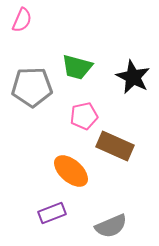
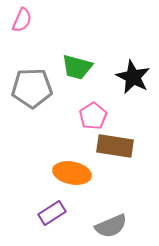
gray pentagon: moved 1 px down
pink pentagon: moved 9 px right; rotated 20 degrees counterclockwise
brown rectangle: rotated 15 degrees counterclockwise
orange ellipse: moved 1 px right, 2 px down; rotated 30 degrees counterclockwise
purple rectangle: rotated 12 degrees counterclockwise
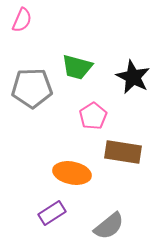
brown rectangle: moved 8 px right, 6 px down
gray semicircle: moved 2 px left; rotated 16 degrees counterclockwise
